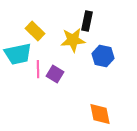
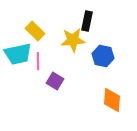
pink line: moved 8 px up
purple square: moved 7 px down
orange diamond: moved 12 px right, 14 px up; rotated 15 degrees clockwise
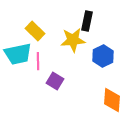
blue hexagon: rotated 20 degrees clockwise
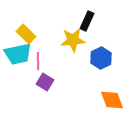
black rectangle: rotated 12 degrees clockwise
yellow rectangle: moved 9 px left, 3 px down
blue hexagon: moved 2 px left, 2 px down
purple square: moved 10 px left, 1 px down
orange diamond: rotated 25 degrees counterclockwise
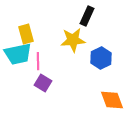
black rectangle: moved 5 px up
yellow rectangle: rotated 30 degrees clockwise
purple square: moved 2 px left, 1 px down
